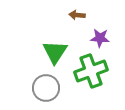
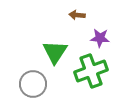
gray circle: moved 13 px left, 4 px up
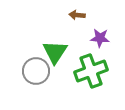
gray circle: moved 3 px right, 13 px up
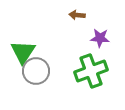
green triangle: moved 32 px left
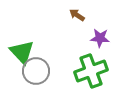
brown arrow: rotated 28 degrees clockwise
green triangle: moved 1 px left; rotated 16 degrees counterclockwise
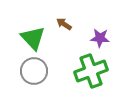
brown arrow: moved 13 px left, 9 px down
green triangle: moved 11 px right, 14 px up
gray circle: moved 2 px left
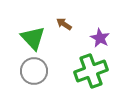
purple star: rotated 24 degrees clockwise
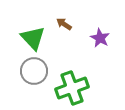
green cross: moved 19 px left, 17 px down
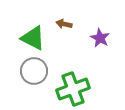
brown arrow: rotated 21 degrees counterclockwise
green triangle: rotated 20 degrees counterclockwise
green cross: moved 1 px right, 1 px down
